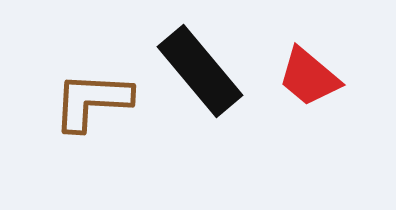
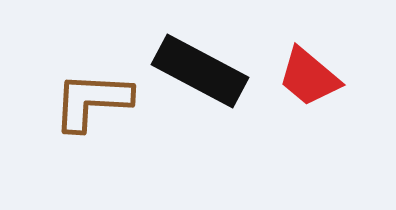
black rectangle: rotated 22 degrees counterclockwise
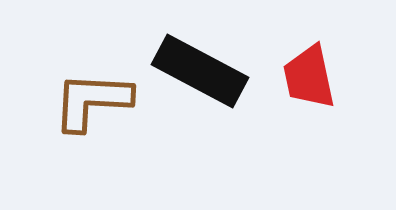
red trapezoid: rotated 38 degrees clockwise
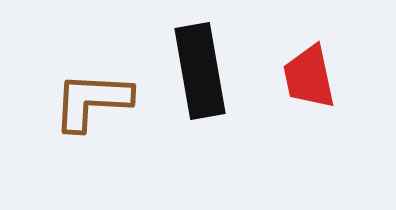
black rectangle: rotated 52 degrees clockwise
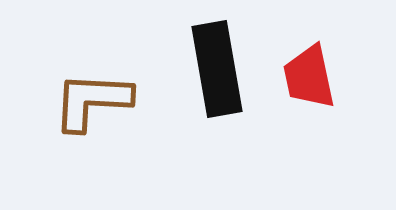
black rectangle: moved 17 px right, 2 px up
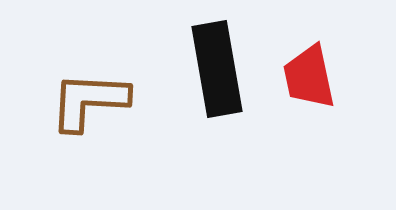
brown L-shape: moved 3 px left
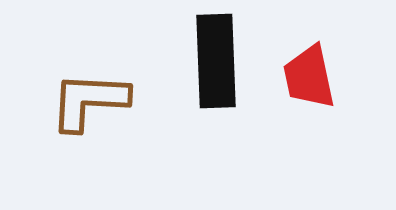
black rectangle: moved 1 px left, 8 px up; rotated 8 degrees clockwise
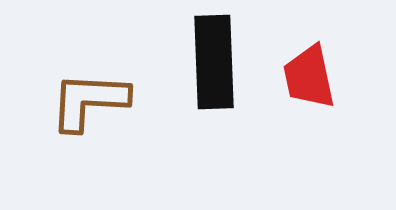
black rectangle: moved 2 px left, 1 px down
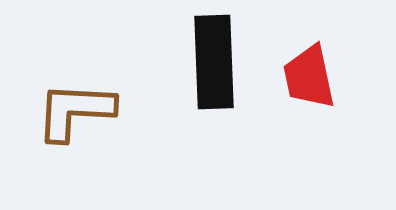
brown L-shape: moved 14 px left, 10 px down
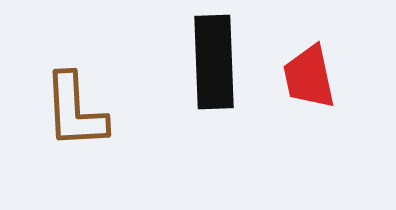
brown L-shape: rotated 96 degrees counterclockwise
